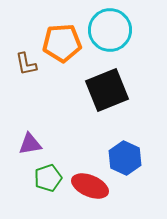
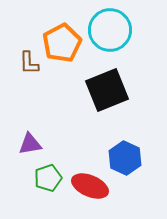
orange pentagon: rotated 24 degrees counterclockwise
brown L-shape: moved 3 px right, 1 px up; rotated 10 degrees clockwise
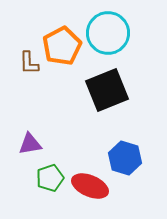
cyan circle: moved 2 px left, 3 px down
orange pentagon: moved 3 px down
blue hexagon: rotated 8 degrees counterclockwise
green pentagon: moved 2 px right
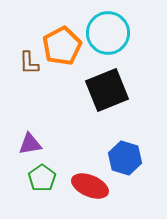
green pentagon: moved 8 px left; rotated 16 degrees counterclockwise
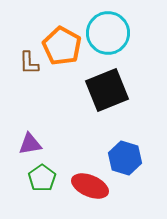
orange pentagon: rotated 15 degrees counterclockwise
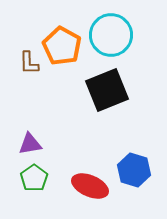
cyan circle: moved 3 px right, 2 px down
blue hexagon: moved 9 px right, 12 px down
green pentagon: moved 8 px left
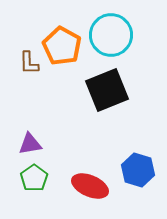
blue hexagon: moved 4 px right
